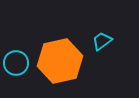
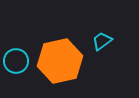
cyan circle: moved 2 px up
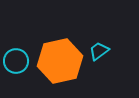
cyan trapezoid: moved 3 px left, 10 px down
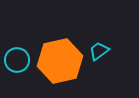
cyan circle: moved 1 px right, 1 px up
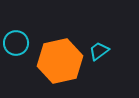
cyan circle: moved 1 px left, 17 px up
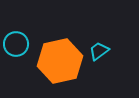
cyan circle: moved 1 px down
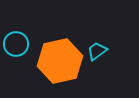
cyan trapezoid: moved 2 px left
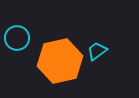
cyan circle: moved 1 px right, 6 px up
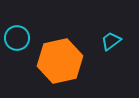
cyan trapezoid: moved 14 px right, 10 px up
